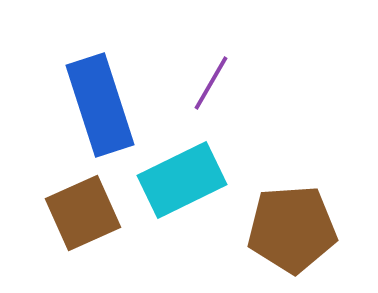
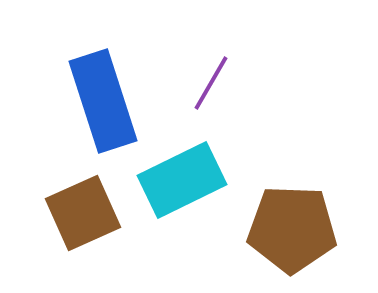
blue rectangle: moved 3 px right, 4 px up
brown pentagon: rotated 6 degrees clockwise
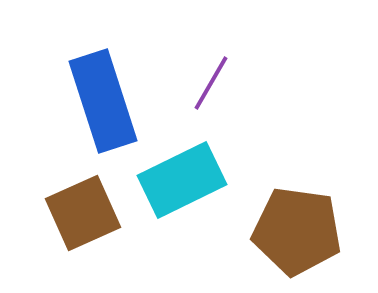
brown pentagon: moved 5 px right, 2 px down; rotated 6 degrees clockwise
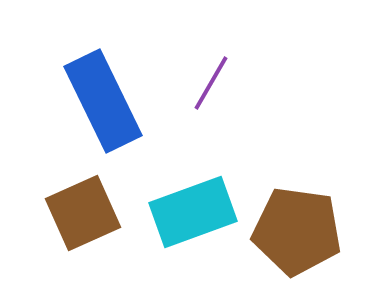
blue rectangle: rotated 8 degrees counterclockwise
cyan rectangle: moved 11 px right, 32 px down; rotated 6 degrees clockwise
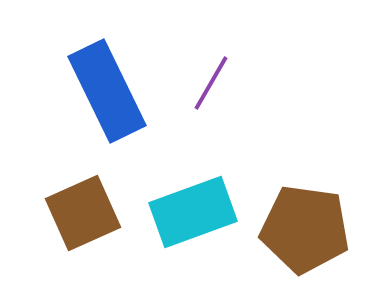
blue rectangle: moved 4 px right, 10 px up
brown pentagon: moved 8 px right, 2 px up
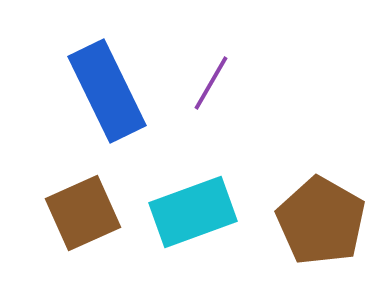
brown pentagon: moved 16 px right, 8 px up; rotated 22 degrees clockwise
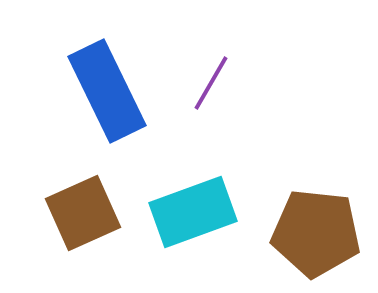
brown pentagon: moved 5 px left, 12 px down; rotated 24 degrees counterclockwise
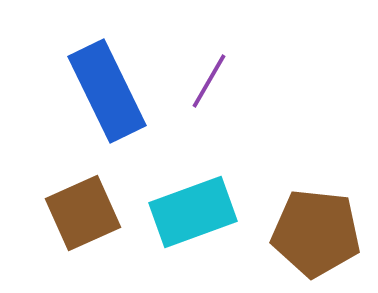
purple line: moved 2 px left, 2 px up
